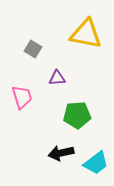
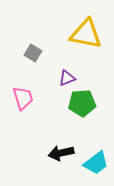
gray square: moved 4 px down
purple triangle: moved 10 px right; rotated 18 degrees counterclockwise
pink trapezoid: moved 1 px right, 1 px down
green pentagon: moved 5 px right, 12 px up
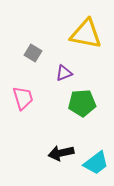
purple triangle: moved 3 px left, 5 px up
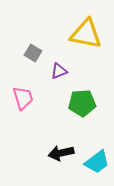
purple triangle: moved 5 px left, 2 px up
cyan trapezoid: moved 1 px right, 1 px up
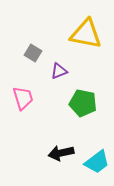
green pentagon: moved 1 px right; rotated 16 degrees clockwise
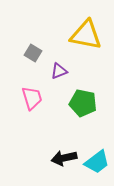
yellow triangle: moved 1 px down
pink trapezoid: moved 9 px right
black arrow: moved 3 px right, 5 px down
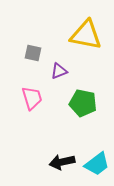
gray square: rotated 18 degrees counterclockwise
black arrow: moved 2 px left, 4 px down
cyan trapezoid: moved 2 px down
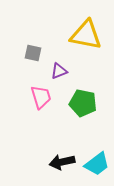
pink trapezoid: moved 9 px right, 1 px up
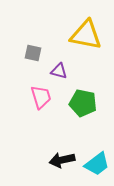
purple triangle: rotated 36 degrees clockwise
black arrow: moved 2 px up
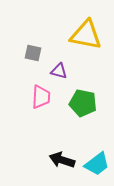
pink trapezoid: rotated 20 degrees clockwise
black arrow: rotated 30 degrees clockwise
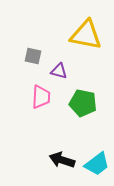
gray square: moved 3 px down
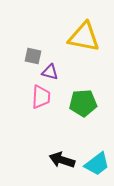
yellow triangle: moved 2 px left, 2 px down
purple triangle: moved 9 px left, 1 px down
green pentagon: rotated 16 degrees counterclockwise
